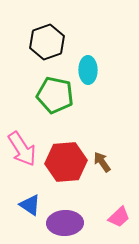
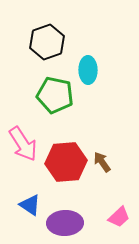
pink arrow: moved 1 px right, 5 px up
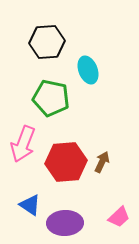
black hexagon: rotated 16 degrees clockwise
cyan ellipse: rotated 20 degrees counterclockwise
green pentagon: moved 4 px left, 3 px down
pink arrow: rotated 54 degrees clockwise
brown arrow: rotated 60 degrees clockwise
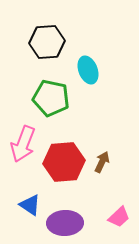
red hexagon: moved 2 px left
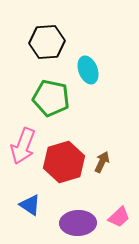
pink arrow: moved 2 px down
red hexagon: rotated 12 degrees counterclockwise
purple ellipse: moved 13 px right
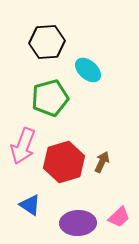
cyan ellipse: rotated 28 degrees counterclockwise
green pentagon: moved 1 px left; rotated 27 degrees counterclockwise
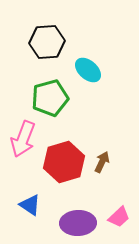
pink arrow: moved 7 px up
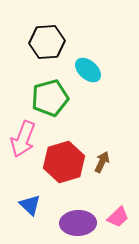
blue triangle: rotated 10 degrees clockwise
pink trapezoid: moved 1 px left
